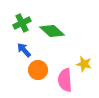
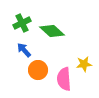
yellow star: rotated 21 degrees counterclockwise
pink semicircle: moved 1 px left, 1 px up
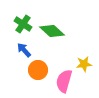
green cross: moved 1 px right, 1 px down; rotated 30 degrees counterclockwise
pink semicircle: moved 2 px down; rotated 20 degrees clockwise
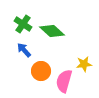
orange circle: moved 3 px right, 1 px down
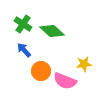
pink semicircle: moved 1 px right; rotated 85 degrees counterclockwise
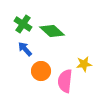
blue arrow: moved 1 px right, 1 px up
pink semicircle: rotated 75 degrees clockwise
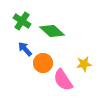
green cross: moved 1 px left, 3 px up
orange circle: moved 2 px right, 8 px up
pink semicircle: moved 2 px left, 1 px up; rotated 40 degrees counterclockwise
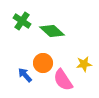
blue arrow: moved 26 px down
